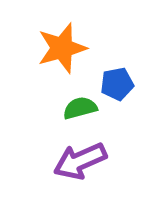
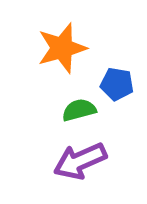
blue pentagon: rotated 20 degrees clockwise
green semicircle: moved 1 px left, 2 px down
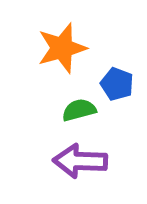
blue pentagon: rotated 12 degrees clockwise
purple arrow: rotated 26 degrees clockwise
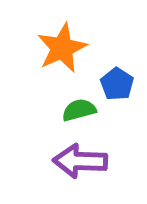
orange star: rotated 9 degrees counterclockwise
blue pentagon: rotated 12 degrees clockwise
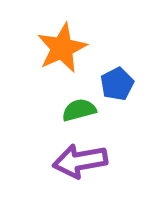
blue pentagon: rotated 12 degrees clockwise
purple arrow: rotated 12 degrees counterclockwise
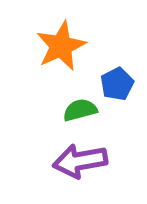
orange star: moved 1 px left, 2 px up
green semicircle: moved 1 px right
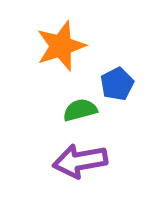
orange star: rotated 6 degrees clockwise
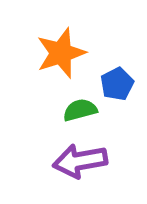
orange star: moved 7 px down
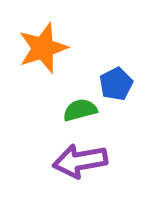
orange star: moved 18 px left, 5 px up
blue pentagon: moved 1 px left
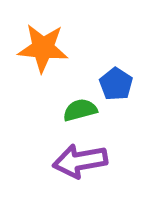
orange star: rotated 24 degrees clockwise
blue pentagon: rotated 12 degrees counterclockwise
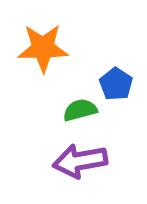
orange star: rotated 6 degrees counterclockwise
